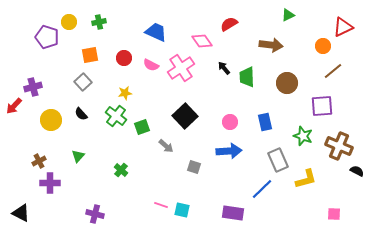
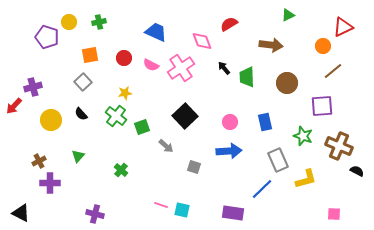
pink diamond at (202, 41): rotated 15 degrees clockwise
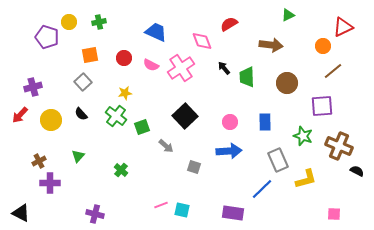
red arrow at (14, 106): moved 6 px right, 9 px down
blue rectangle at (265, 122): rotated 12 degrees clockwise
pink line at (161, 205): rotated 40 degrees counterclockwise
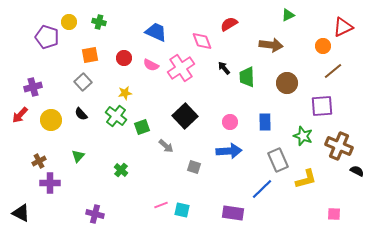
green cross at (99, 22): rotated 24 degrees clockwise
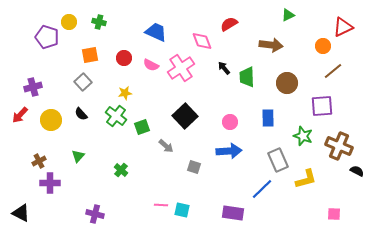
blue rectangle at (265, 122): moved 3 px right, 4 px up
pink line at (161, 205): rotated 24 degrees clockwise
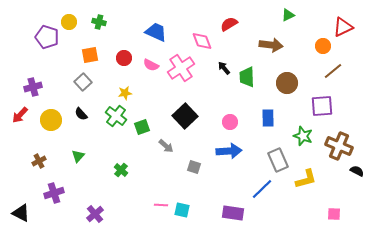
purple cross at (50, 183): moved 4 px right, 10 px down; rotated 18 degrees counterclockwise
purple cross at (95, 214): rotated 36 degrees clockwise
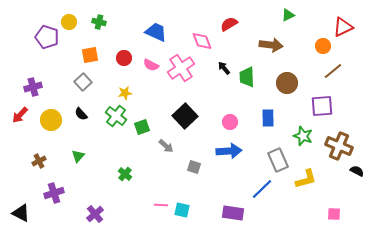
green cross at (121, 170): moved 4 px right, 4 px down
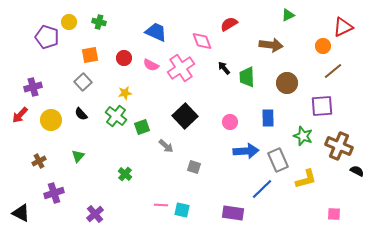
blue arrow at (229, 151): moved 17 px right
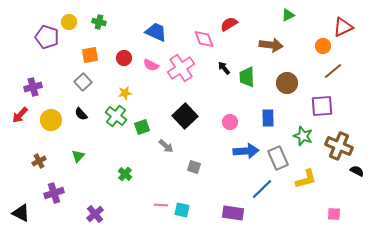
pink diamond at (202, 41): moved 2 px right, 2 px up
gray rectangle at (278, 160): moved 2 px up
